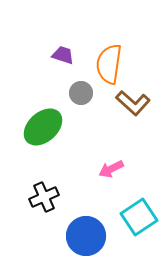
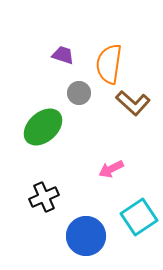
gray circle: moved 2 px left
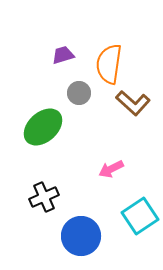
purple trapezoid: rotated 35 degrees counterclockwise
cyan square: moved 1 px right, 1 px up
blue circle: moved 5 px left
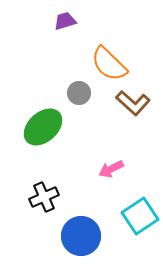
purple trapezoid: moved 2 px right, 34 px up
orange semicircle: rotated 54 degrees counterclockwise
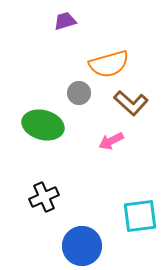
orange semicircle: rotated 60 degrees counterclockwise
brown L-shape: moved 2 px left
green ellipse: moved 2 px up; rotated 57 degrees clockwise
pink arrow: moved 28 px up
cyan square: rotated 27 degrees clockwise
blue circle: moved 1 px right, 10 px down
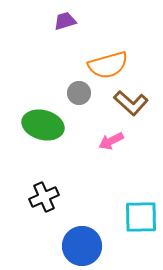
orange semicircle: moved 1 px left, 1 px down
cyan square: moved 1 px right, 1 px down; rotated 6 degrees clockwise
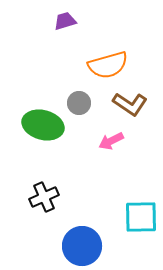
gray circle: moved 10 px down
brown L-shape: moved 1 px left, 1 px down; rotated 8 degrees counterclockwise
